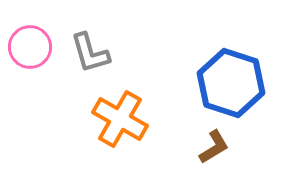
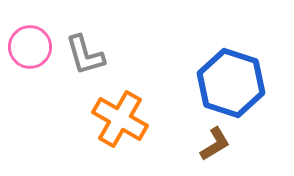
gray L-shape: moved 5 px left, 2 px down
brown L-shape: moved 1 px right, 3 px up
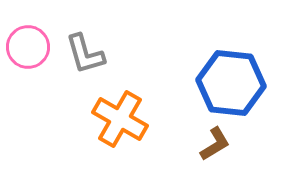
pink circle: moved 2 px left
gray L-shape: moved 1 px up
blue hexagon: rotated 12 degrees counterclockwise
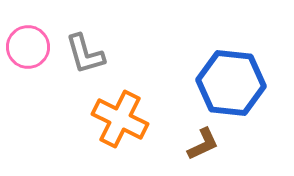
orange cross: rotated 4 degrees counterclockwise
brown L-shape: moved 12 px left; rotated 6 degrees clockwise
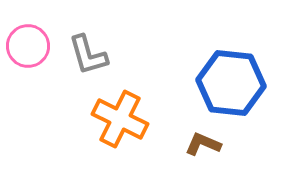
pink circle: moved 1 px up
gray L-shape: moved 3 px right, 1 px down
brown L-shape: rotated 132 degrees counterclockwise
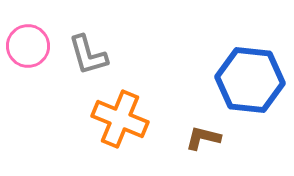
blue hexagon: moved 19 px right, 3 px up
orange cross: rotated 4 degrees counterclockwise
brown L-shape: moved 6 px up; rotated 9 degrees counterclockwise
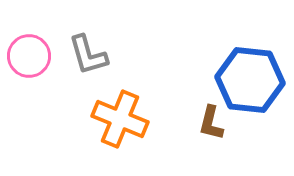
pink circle: moved 1 px right, 10 px down
brown L-shape: moved 8 px right, 15 px up; rotated 90 degrees counterclockwise
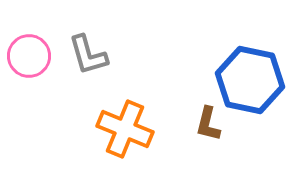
blue hexagon: rotated 6 degrees clockwise
orange cross: moved 5 px right, 10 px down
brown L-shape: moved 3 px left, 1 px down
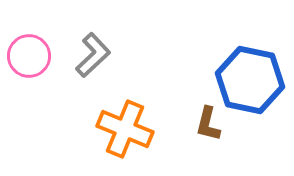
gray L-shape: moved 5 px right; rotated 117 degrees counterclockwise
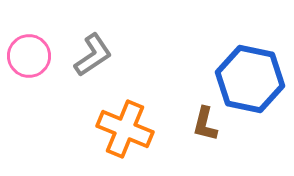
gray L-shape: rotated 9 degrees clockwise
blue hexagon: moved 1 px up
brown L-shape: moved 3 px left
